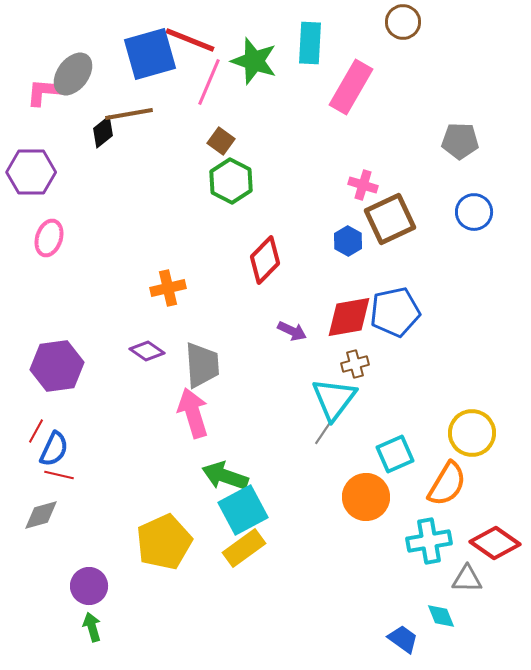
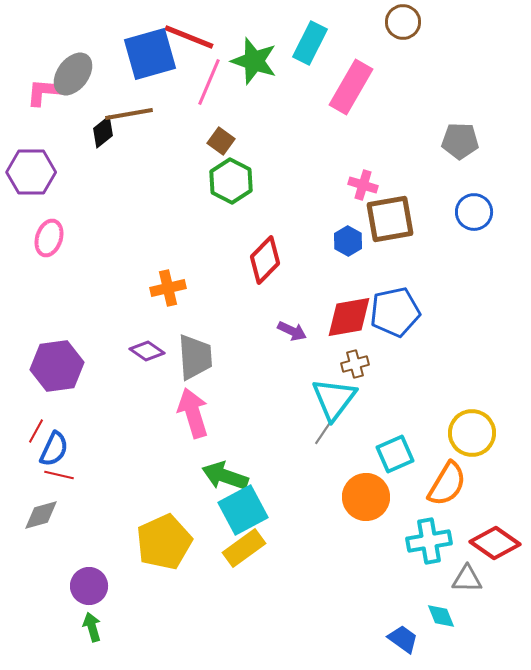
red line at (190, 40): moved 1 px left, 3 px up
cyan rectangle at (310, 43): rotated 24 degrees clockwise
brown square at (390, 219): rotated 15 degrees clockwise
gray trapezoid at (202, 365): moved 7 px left, 8 px up
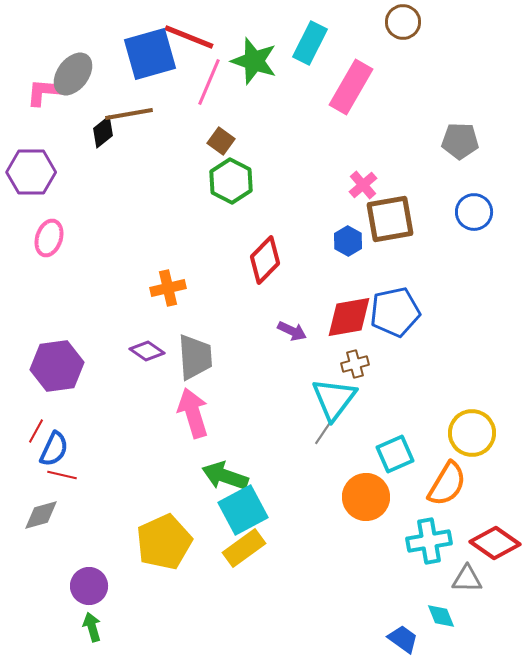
pink cross at (363, 185): rotated 32 degrees clockwise
red line at (59, 475): moved 3 px right
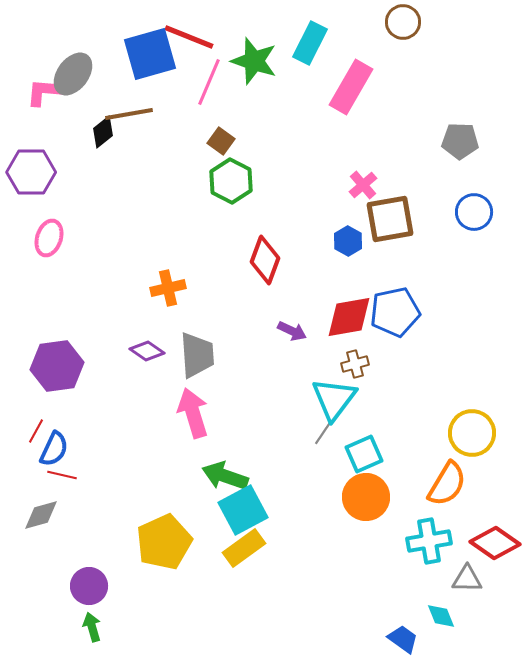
red diamond at (265, 260): rotated 24 degrees counterclockwise
gray trapezoid at (195, 357): moved 2 px right, 2 px up
cyan square at (395, 454): moved 31 px left
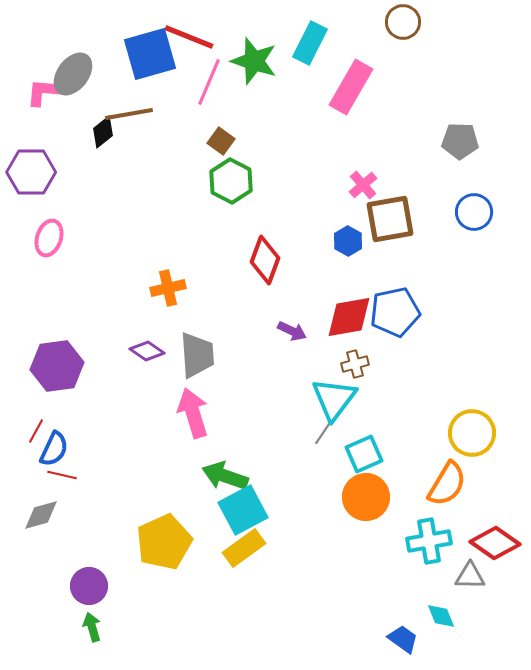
gray triangle at (467, 579): moved 3 px right, 3 px up
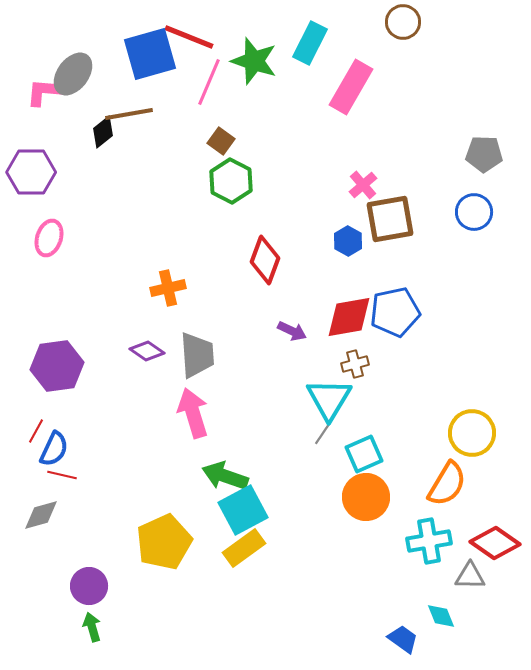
gray pentagon at (460, 141): moved 24 px right, 13 px down
cyan triangle at (334, 399): moved 5 px left; rotated 6 degrees counterclockwise
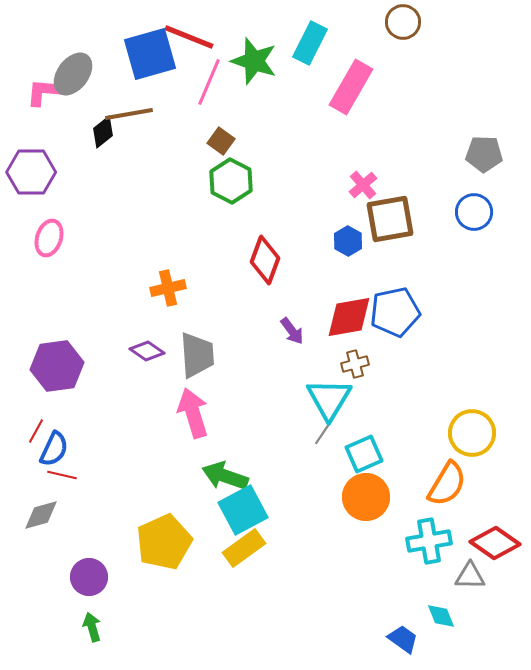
purple arrow at (292, 331): rotated 28 degrees clockwise
purple circle at (89, 586): moved 9 px up
